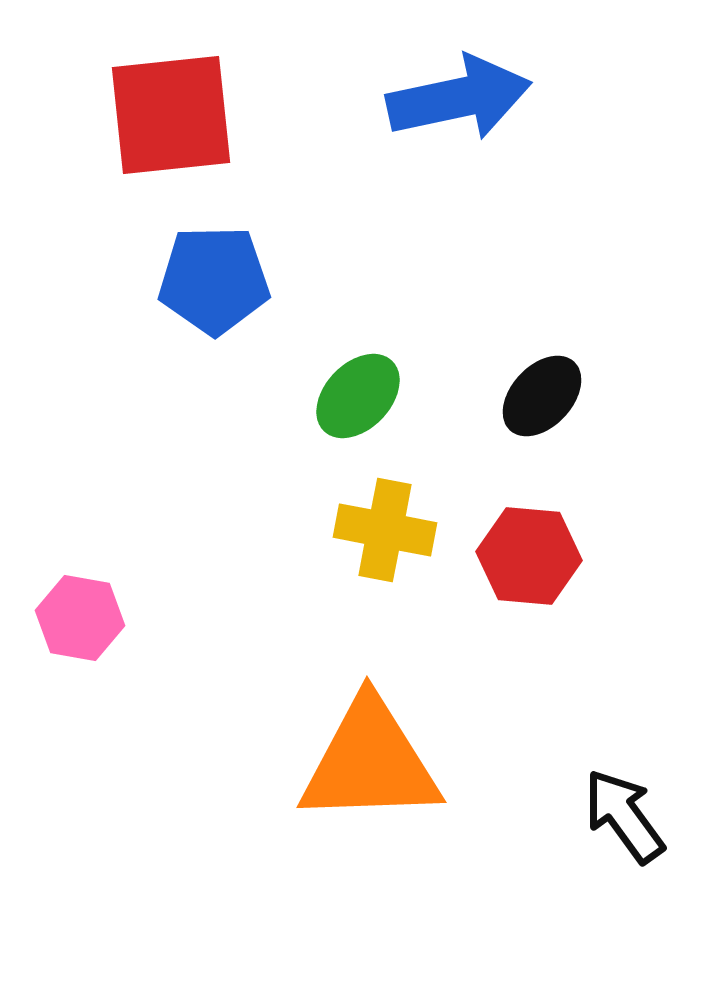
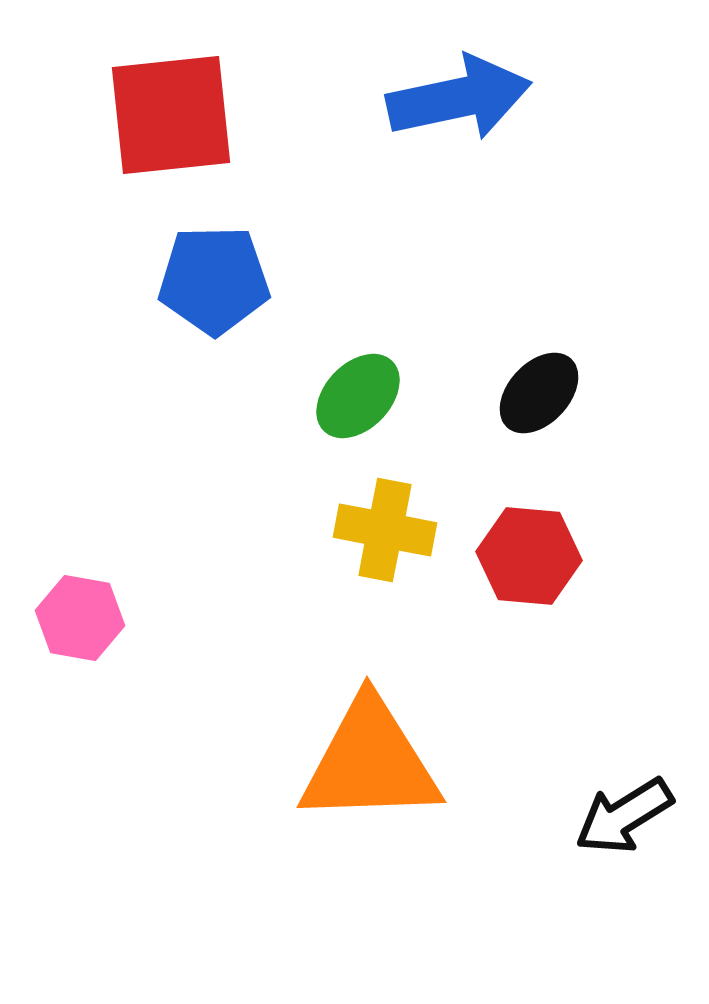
black ellipse: moved 3 px left, 3 px up
black arrow: rotated 86 degrees counterclockwise
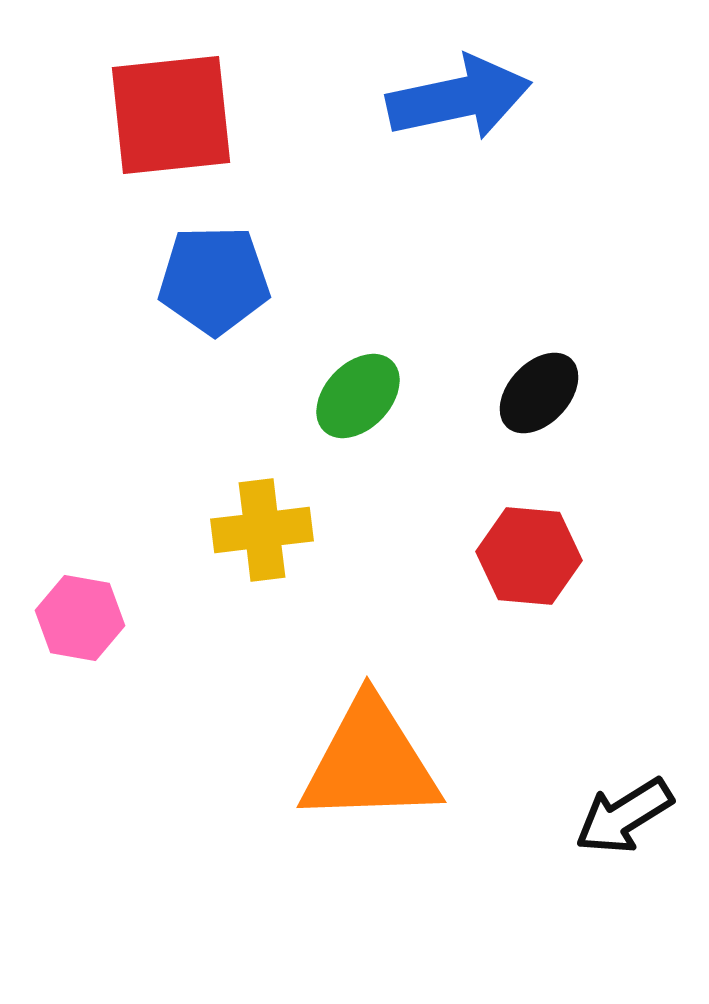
yellow cross: moved 123 px left; rotated 18 degrees counterclockwise
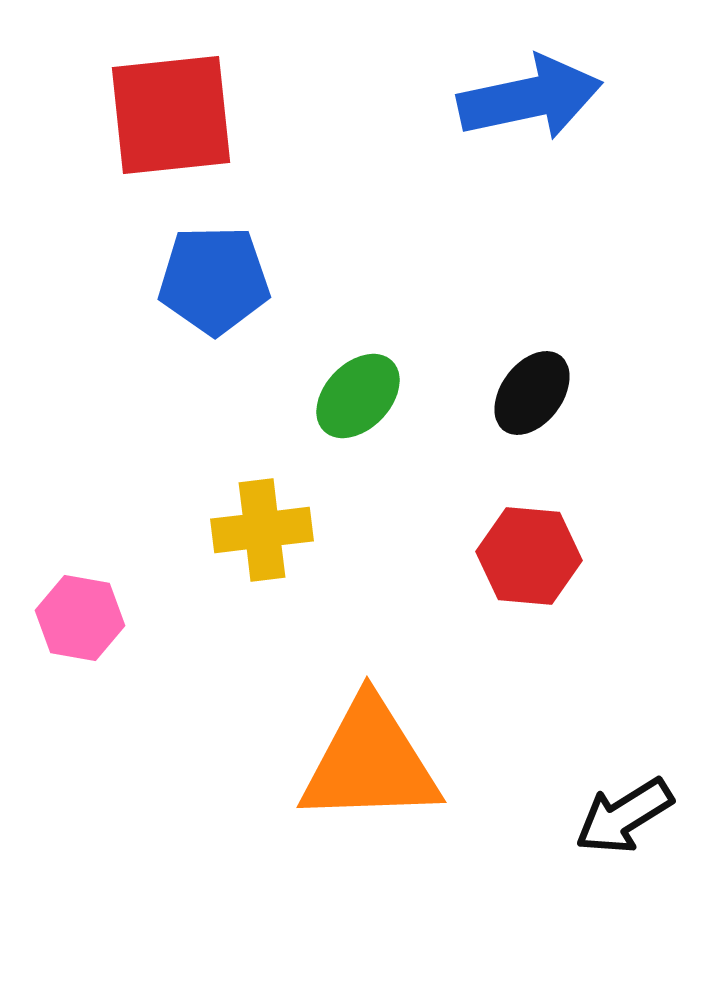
blue arrow: moved 71 px right
black ellipse: moved 7 px left; rotated 6 degrees counterclockwise
